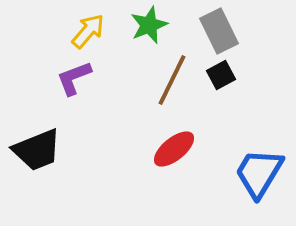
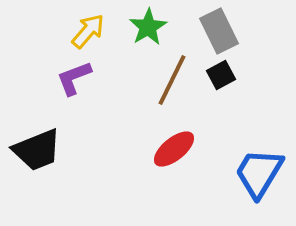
green star: moved 1 px left, 2 px down; rotated 9 degrees counterclockwise
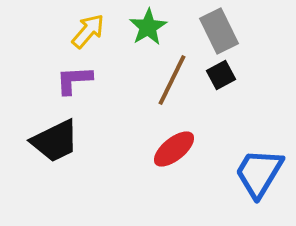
purple L-shape: moved 2 px down; rotated 18 degrees clockwise
black trapezoid: moved 18 px right, 9 px up; rotated 4 degrees counterclockwise
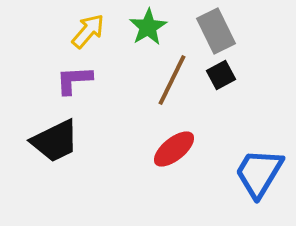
gray rectangle: moved 3 px left
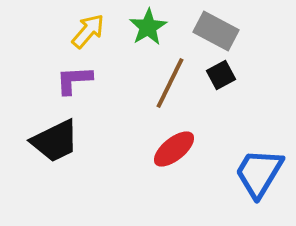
gray rectangle: rotated 36 degrees counterclockwise
brown line: moved 2 px left, 3 px down
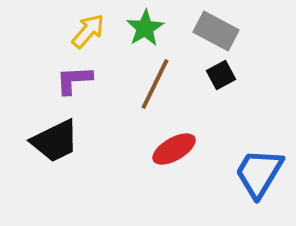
green star: moved 3 px left, 1 px down
brown line: moved 15 px left, 1 px down
red ellipse: rotated 9 degrees clockwise
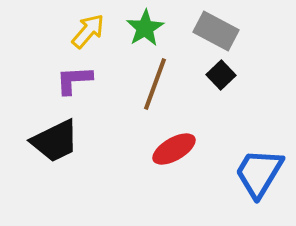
black square: rotated 16 degrees counterclockwise
brown line: rotated 6 degrees counterclockwise
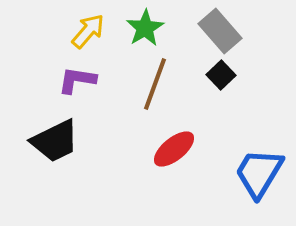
gray rectangle: moved 4 px right; rotated 21 degrees clockwise
purple L-shape: moved 3 px right; rotated 12 degrees clockwise
red ellipse: rotated 9 degrees counterclockwise
